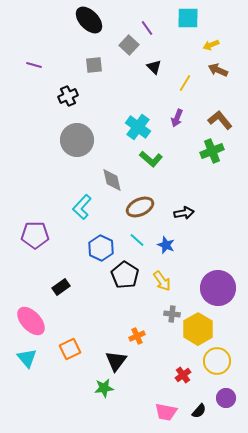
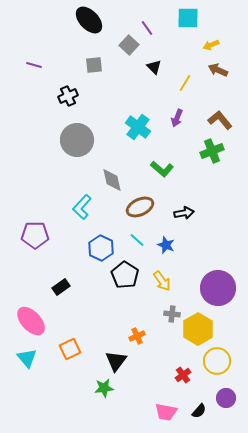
green L-shape at (151, 159): moved 11 px right, 10 px down
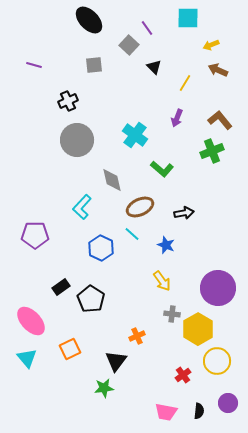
black cross at (68, 96): moved 5 px down
cyan cross at (138, 127): moved 3 px left, 8 px down
cyan line at (137, 240): moved 5 px left, 6 px up
black pentagon at (125, 275): moved 34 px left, 24 px down
purple circle at (226, 398): moved 2 px right, 5 px down
black semicircle at (199, 411): rotated 35 degrees counterclockwise
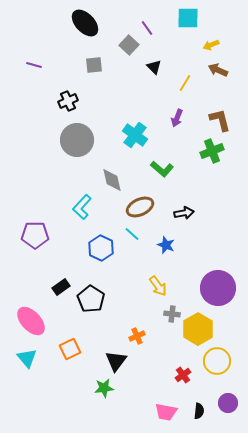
black ellipse at (89, 20): moved 4 px left, 3 px down
brown L-shape at (220, 120): rotated 25 degrees clockwise
yellow arrow at (162, 281): moved 4 px left, 5 px down
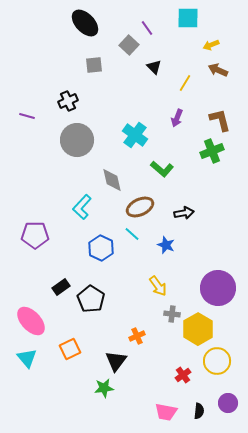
purple line at (34, 65): moved 7 px left, 51 px down
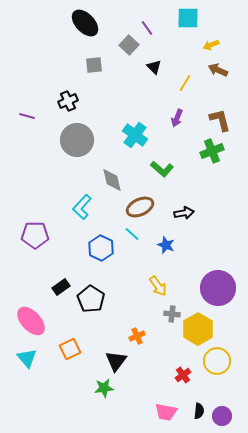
purple circle at (228, 403): moved 6 px left, 13 px down
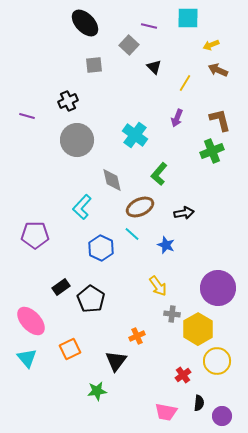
purple line at (147, 28): moved 2 px right, 2 px up; rotated 42 degrees counterclockwise
green L-shape at (162, 169): moved 3 px left, 5 px down; rotated 90 degrees clockwise
green star at (104, 388): moved 7 px left, 3 px down
black semicircle at (199, 411): moved 8 px up
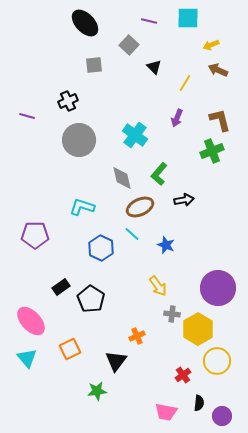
purple line at (149, 26): moved 5 px up
gray circle at (77, 140): moved 2 px right
gray diamond at (112, 180): moved 10 px right, 2 px up
cyan L-shape at (82, 207): rotated 65 degrees clockwise
black arrow at (184, 213): moved 13 px up
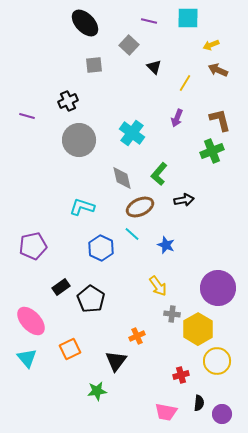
cyan cross at (135, 135): moved 3 px left, 2 px up
purple pentagon at (35, 235): moved 2 px left, 11 px down; rotated 12 degrees counterclockwise
red cross at (183, 375): moved 2 px left; rotated 21 degrees clockwise
purple circle at (222, 416): moved 2 px up
